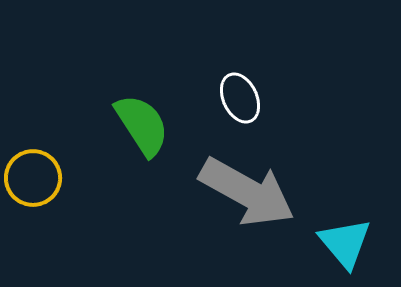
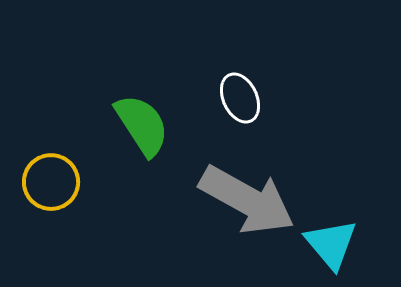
yellow circle: moved 18 px right, 4 px down
gray arrow: moved 8 px down
cyan triangle: moved 14 px left, 1 px down
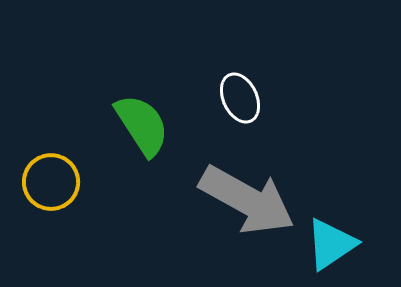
cyan triangle: rotated 36 degrees clockwise
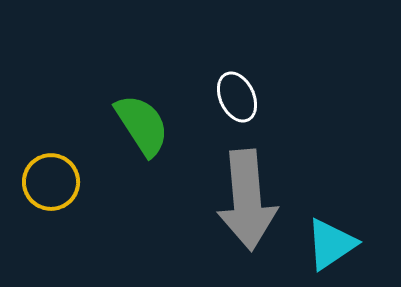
white ellipse: moved 3 px left, 1 px up
gray arrow: rotated 56 degrees clockwise
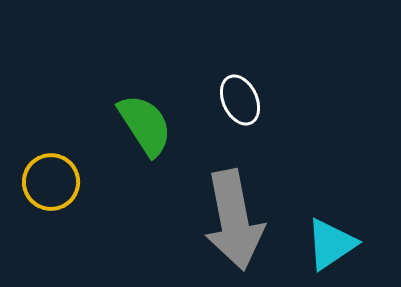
white ellipse: moved 3 px right, 3 px down
green semicircle: moved 3 px right
gray arrow: moved 13 px left, 20 px down; rotated 6 degrees counterclockwise
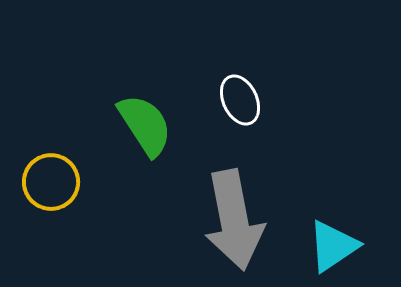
cyan triangle: moved 2 px right, 2 px down
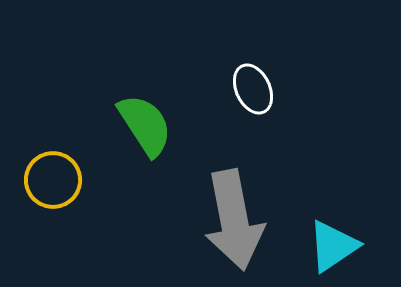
white ellipse: moved 13 px right, 11 px up
yellow circle: moved 2 px right, 2 px up
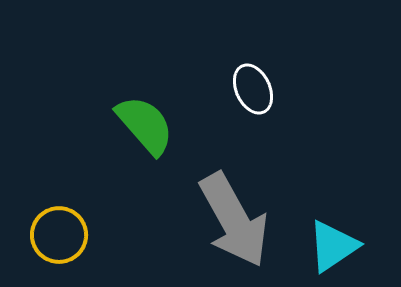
green semicircle: rotated 8 degrees counterclockwise
yellow circle: moved 6 px right, 55 px down
gray arrow: rotated 18 degrees counterclockwise
